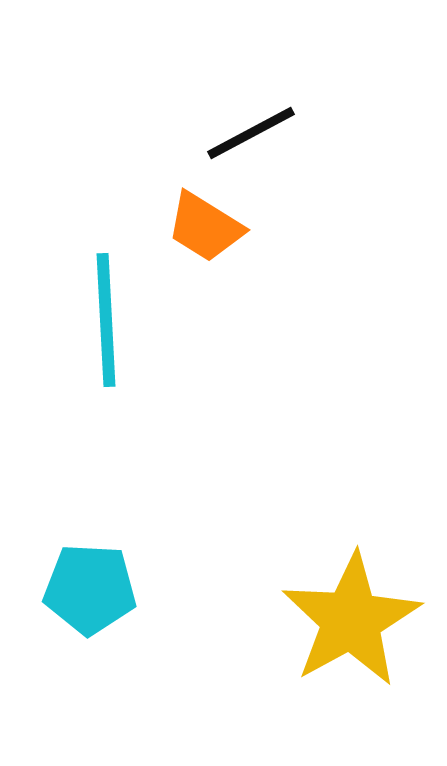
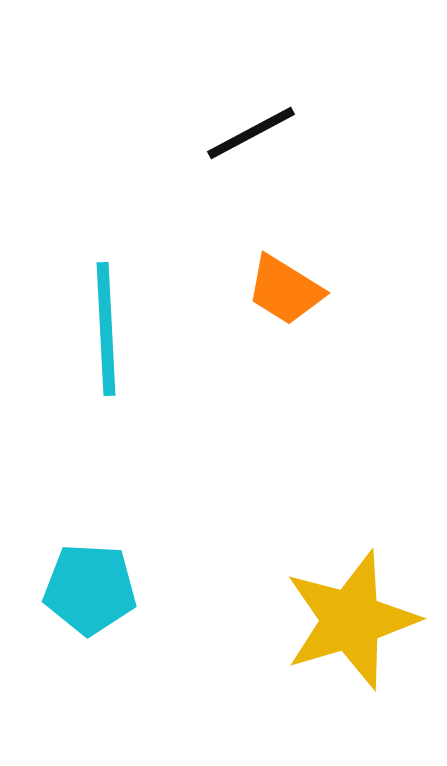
orange trapezoid: moved 80 px right, 63 px down
cyan line: moved 9 px down
yellow star: rotated 12 degrees clockwise
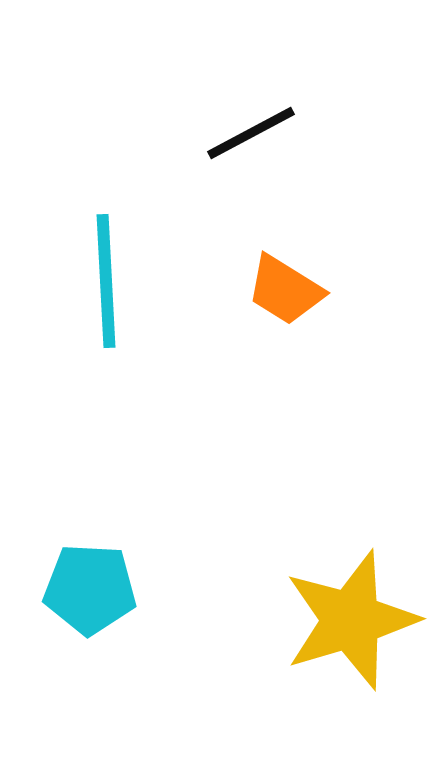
cyan line: moved 48 px up
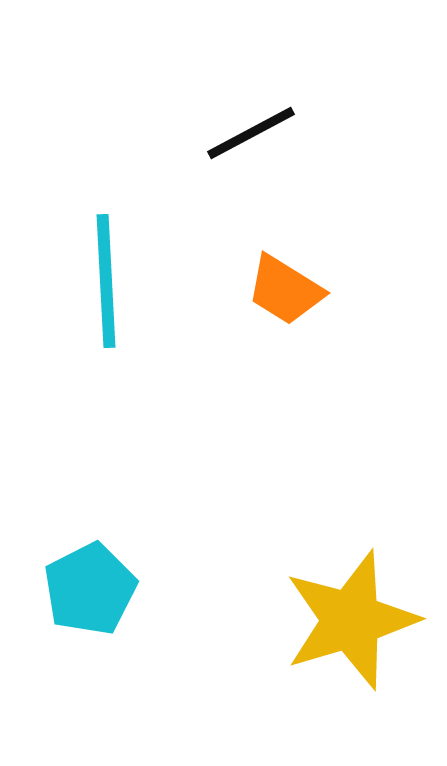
cyan pentagon: rotated 30 degrees counterclockwise
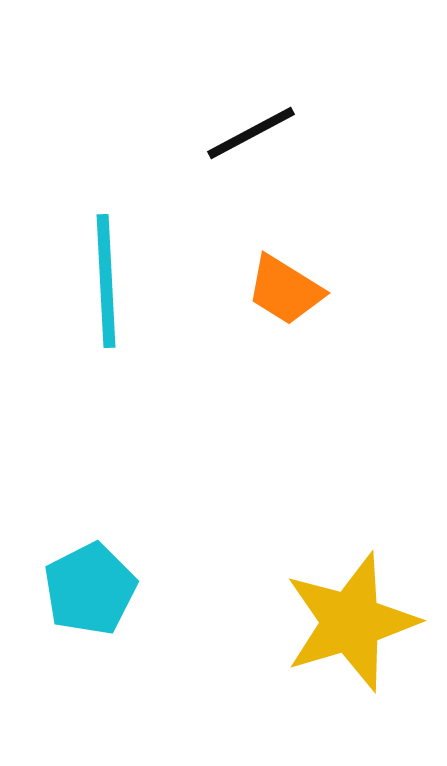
yellow star: moved 2 px down
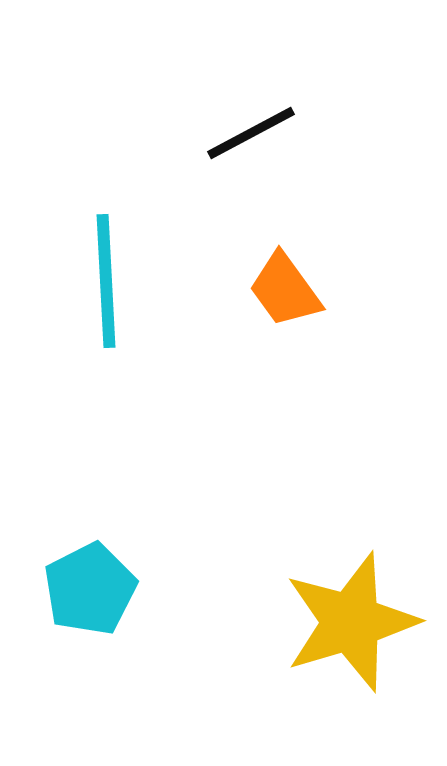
orange trapezoid: rotated 22 degrees clockwise
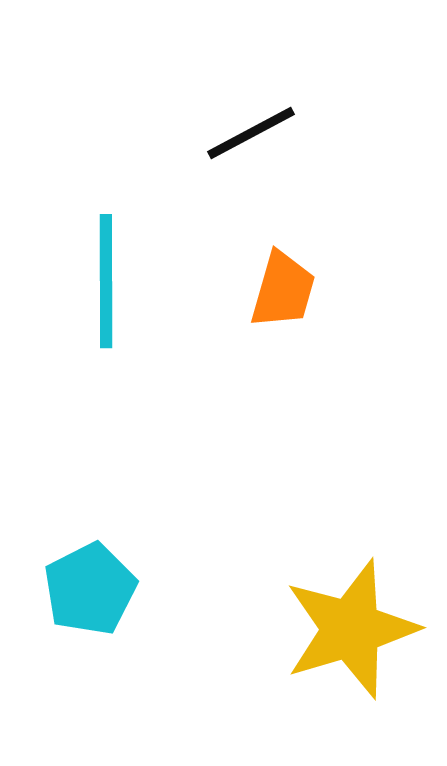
cyan line: rotated 3 degrees clockwise
orange trapezoid: moved 2 px left; rotated 128 degrees counterclockwise
yellow star: moved 7 px down
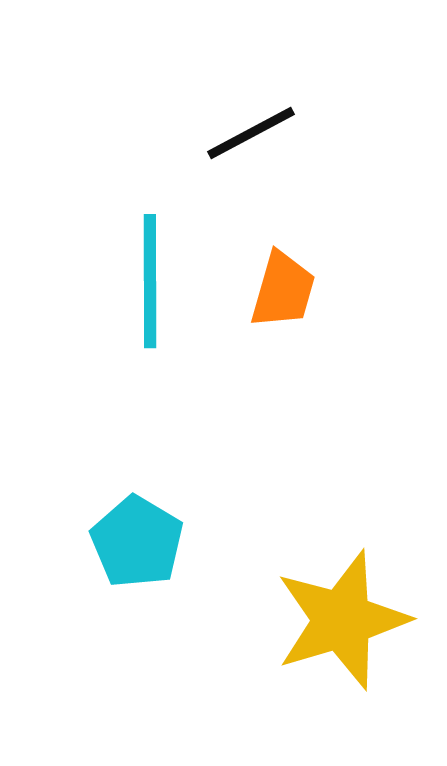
cyan line: moved 44 px right
cyan pentagon: moved 47 px right, 47 px up; rotated 14 degrees counterclockwise
yellow star: moved 9 px left, 9 px up
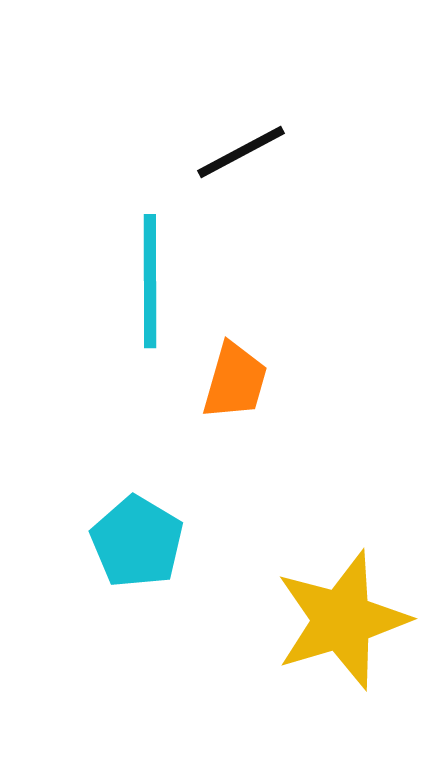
black line: moved 10 px left, 19 px down
orange trapezoid: moved 48 px left, 91 px down
